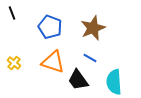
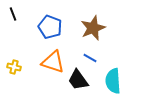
black line: moved 1 px right, 1 px down
yellow cross: moved 4 px down; rotated 24 degrees counterclockwise
cyan semicircle: moved 1 px left, 1 px up
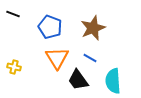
black line: rotated 48 degrees counterclockwise
orange triangle: moved 4 px right, 4 px up; rotated 40 degrees clockwise
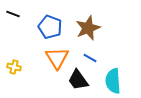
brown star: moved 5 px left
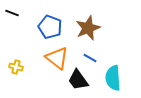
black line: moved 1 px left, 1 px up
orange triangle: rotated 20 degrees counterclockwise
yellow cross: moved 2 px right
cyan semicircle: moved 3 px up
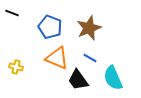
brown star: moved 1 px right
orange triangle: rotated 15 degrees counterclockwise
cyan semicircle: rotated 20 degrees counterclockwise
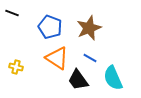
orange triangle: rotated 10 degrees clockwise
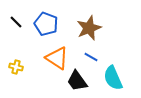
black line: moved 4 px right, 9 px down; rotated 24 degrees clockwise
blue pentagon: moved 4 px left, 3 px up
blue line: moved 1 px right, 1 px up
black trapezoid: moved 1 px left, 1 px down
